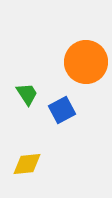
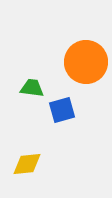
green trapezoid: moved 5 px right, 6 px up; rotated 50 degrees counterclockwise
blue square: rotated 12 degrees clockwise
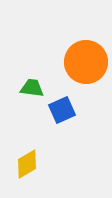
blue square: rotated 8 degrees counterclockwise
yellow diamond: rotated 24 degrees counterclockwise
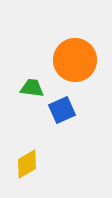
orange circle: moved 11 px left, 2 px up
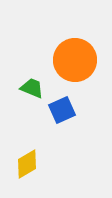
green trapezoid: rotated 15 degrees clockwise
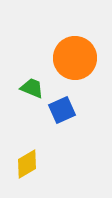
orange circle: moved 2 px up
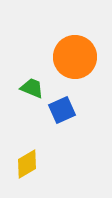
orange circle: moved 1 px up
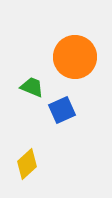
green trapezoid: moved 1 px up
yellow diamond: rotated 12 degrees counterclockwise
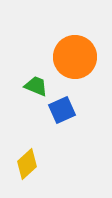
green trapezoid: moved 4 px right, 1 px up
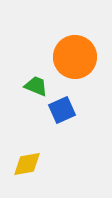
yellow diamond: rotated 32 degrees clockwise
